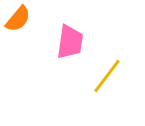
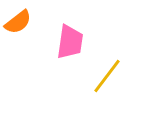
orange semicircle: moved 3 px down; rotated 12 degrees clockwise
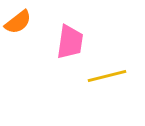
yellow line: rotated 39 degrees clockwise
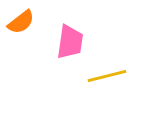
orange semicircle: moved 3 px right
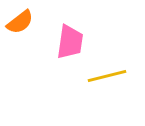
orange semicircle: moved 1 px left
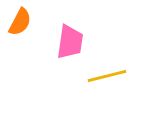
orange semicircle: rotated 24 degrees counterclockwise
